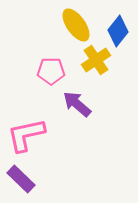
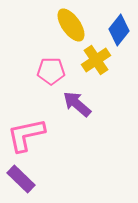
yellow ellipse: moved 5 px left
blue diamond: moved 1 px right, 1 px up
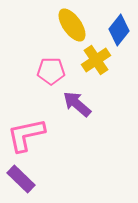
yellow ellipse: moved 1 px right
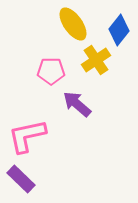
yellow ellipse: moved 1 px right, 1 px up
pink L-shape: moved 1 px right, 1 px down
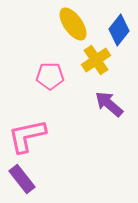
pink pentagon: moved 1 px left, 5 px down
purple arrow: moved 32 px right
purple rectangle: moved 1 px right; rotated 8 degrees clockwise
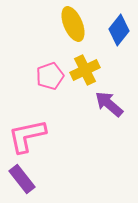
yellow ellipse: rotated 12 degrees clockwise
yellow cross: moved 11 px left, 10 px down; rotated 8 degrees clockwise
pink pentagon: rotated 20 degrees counterclockwise
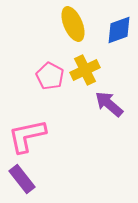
blue diamond: rotated 32 degrees clockwise
pink pentagon: rotated 24 degrees counterclockwise
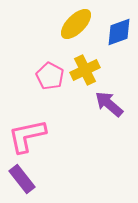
yellow ellipse: moved 3 px right; rotated 68 degrees clockwise
blue diamond: moved 2 px down
